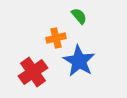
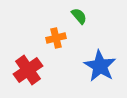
blue star: moved 21 px right, 5 px down
red cross: moved 5 px left, 2 px up
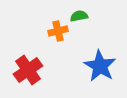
green semicircle: rotated 60 degrees counterclockwise
orange cross: moved 2 px right, 7 px up
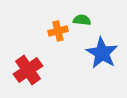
green semicircle: moved 3 px right, 4 px down; rotated 18 degrees clockwise
blue star: moved 2 px right, 13 px up
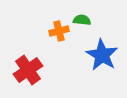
orange cross: moved 1 px right
blue star: moved 2 px down
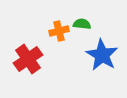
green semicircle: moved 4 px down
red cross: moved 11 px up
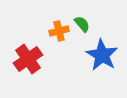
green semicircle: rotated 42 degrees clockwise
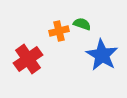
green semicircle: rotated 30 degrees counterclockwise
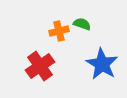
blue star: moved 9 px down
red cross: moved 12 px right, 7 px down
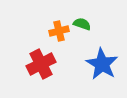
red cross: moved 1 px right, 2 px up; rotated 8 degrees clockwise
